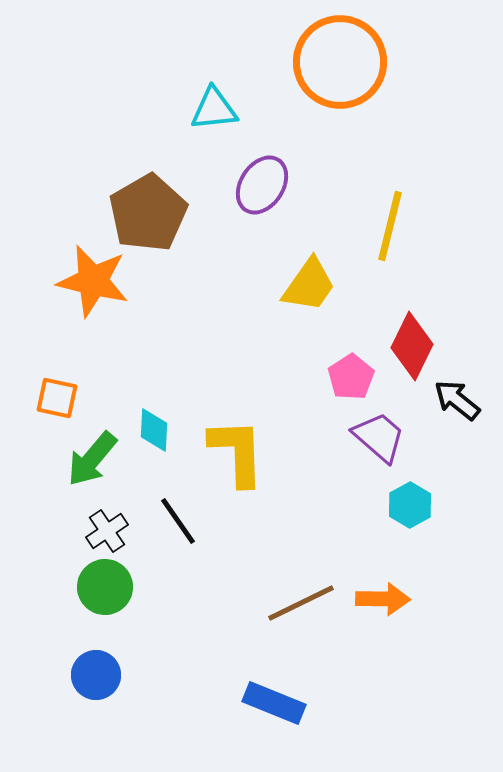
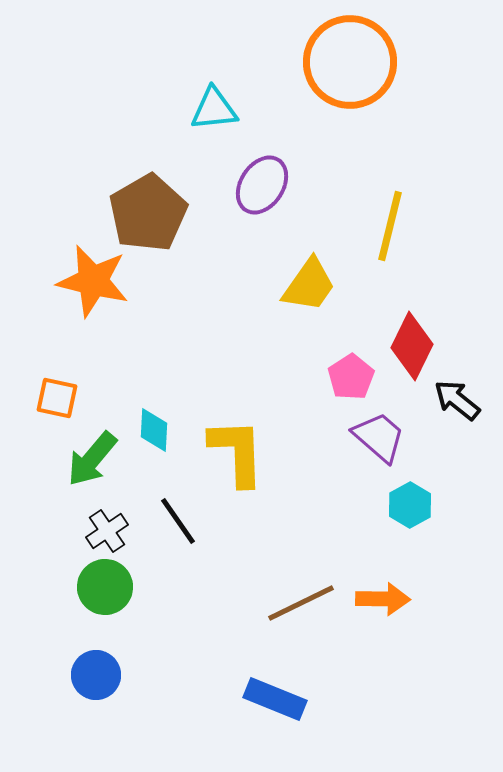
orange circle: moved 10 px right
blue rectangle: moved 1 px right, 4 px up
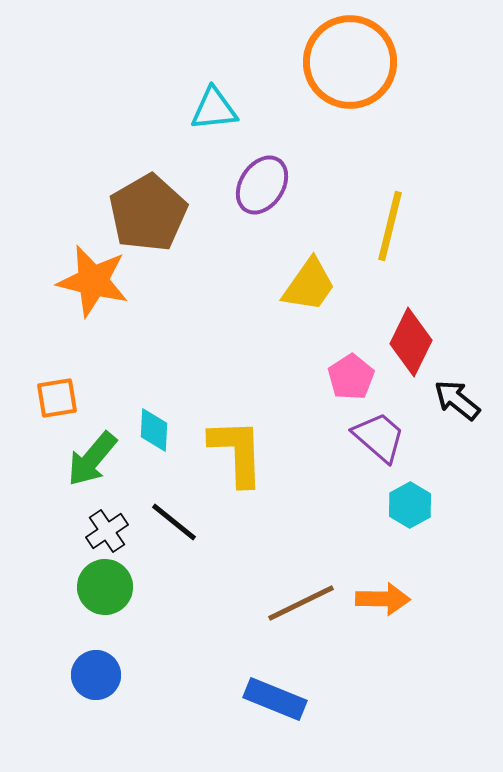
red diamond: moved 1 px left, 4 px up
orange square: rotated 21 degrees counterclockwise
black line: moved 4 px left, 1 px down; rotated 16 degrees counterclockwise
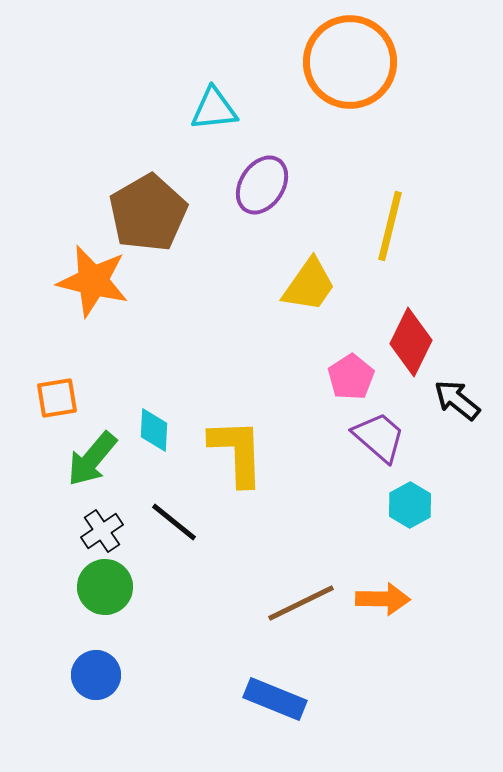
black cross: moved 5 px left
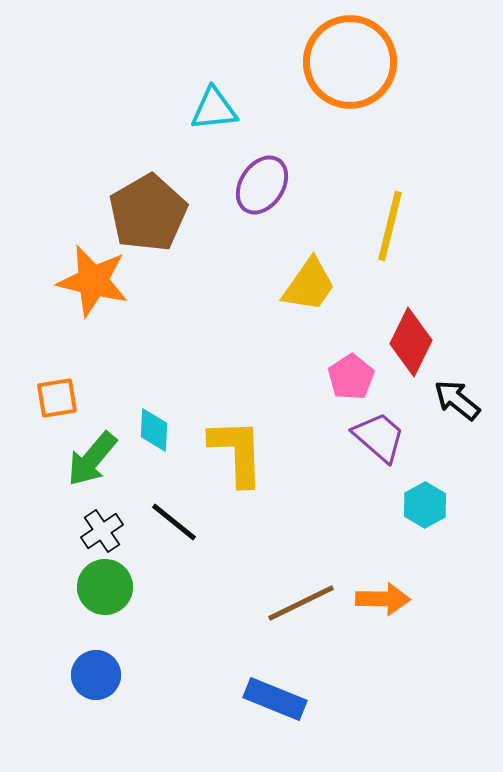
cyan hexagon: moved 15 px right
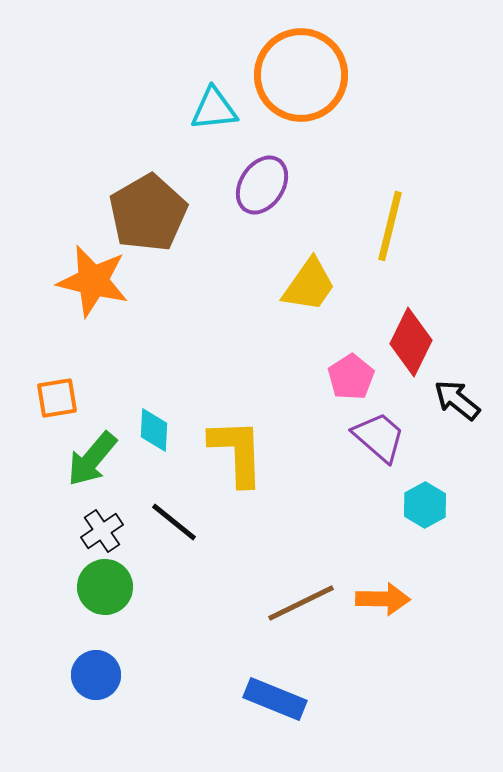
orange circle: moved 49 px left, 13 px down
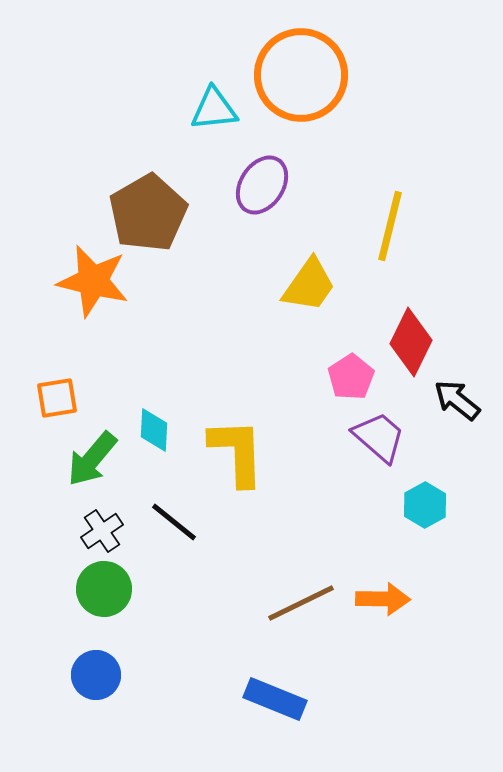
green circle: moved 1 px left, 2 px down
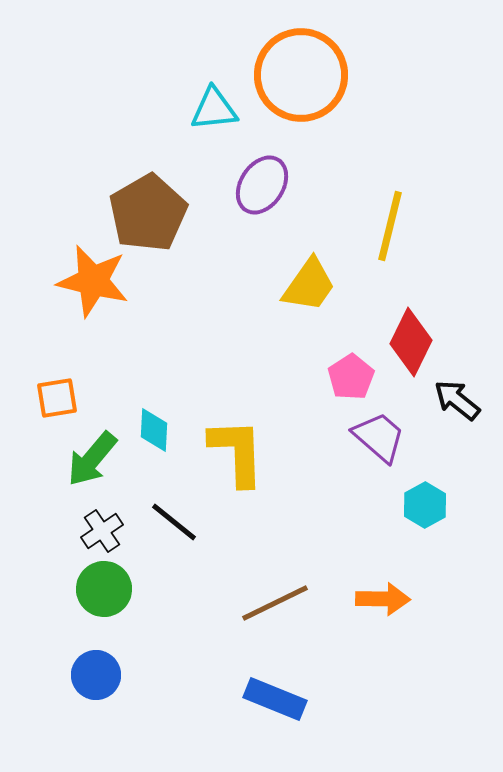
brown line: moved 26 px left
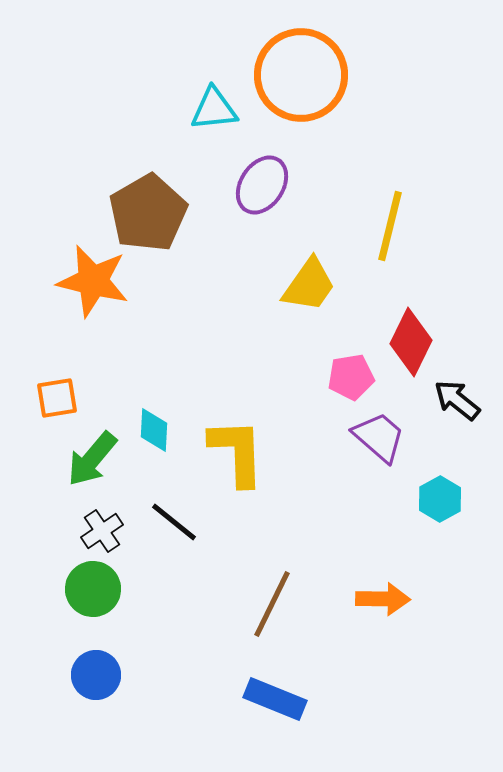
pink pentagon: rotated 24 degrees clockwise
cyan hexagon: moved 15 px right, 6 px up
green circle: moved 11 px left
brown line: moved 3 px left, 1 px down; rotated 38 degrees counterclockwise
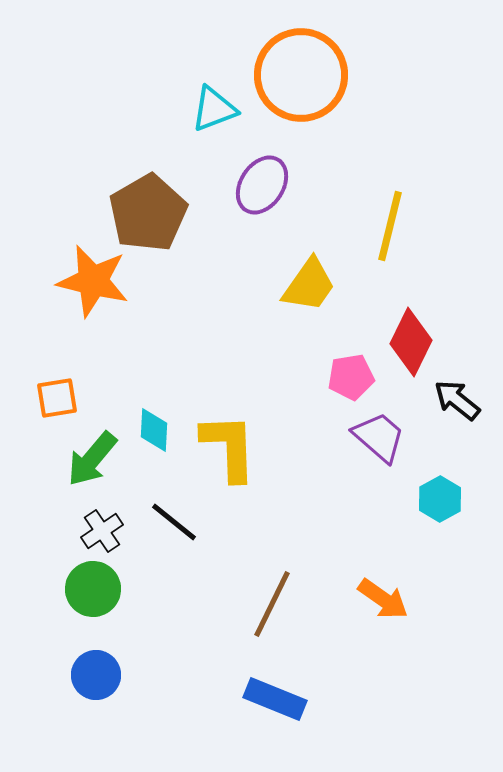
cyan triangle: rotated 15 degrees counterclockwise
yellow L-shape: moved 8 px left, 5 px up
orange arrow: rotated 34 degrees clockwise
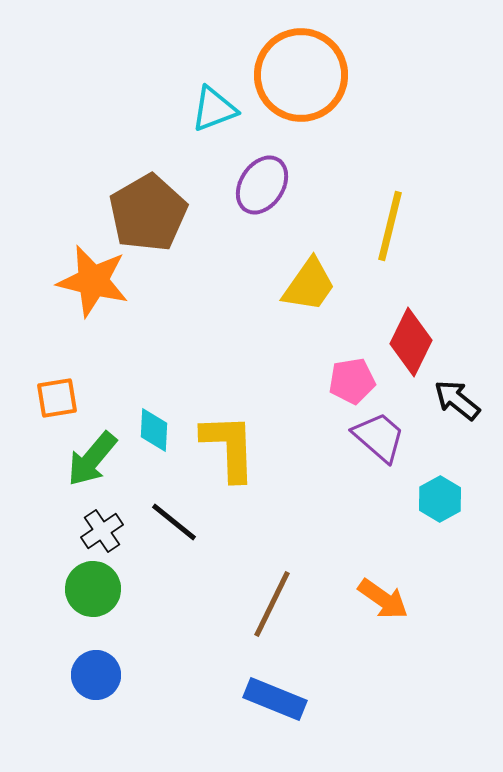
pink pentagon: moved 1 px right, 4 px down
